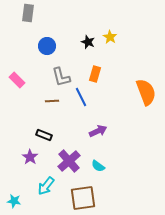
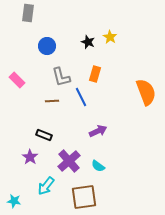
brown square: moved 1 px right, 1 px up
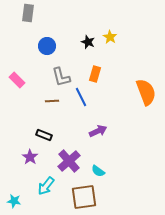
cyan semicircle: moved 5 px down
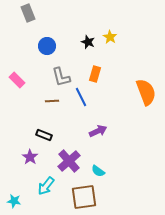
gray rectangle: rotated 30 degrees counterclockwise
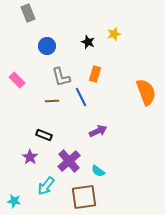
yellow star: moved 4 px right, 3 px up; rotated 24 degrees clockwise
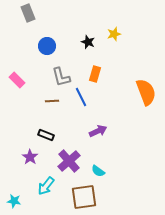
black rectangle: moved 2 px right
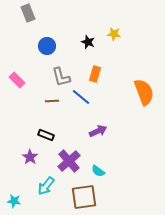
yellow star: rotated 24 degrees clockwise
orange semicircle: moved 2 px left
blue line: rotated 24 degrees counterclockwise
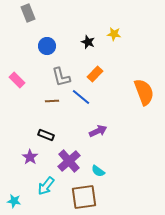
orange rectangle: rotated 28 degrees clockwise
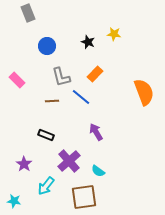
purple arrow: moved 2 px left, 1 px down; rotated 96 degrees counterclockwise
purple star: moved 6 px left, 7 px down
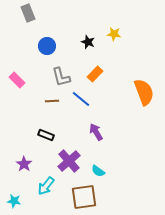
blue line: moved 2 px down
